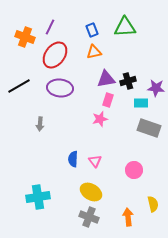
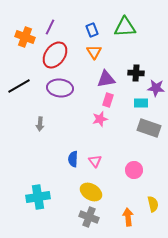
orange triangle: rotated 49 degrees counterclockwise
black cross: moved 8 px right, 8 px up; rotated 21 degrees clockwise
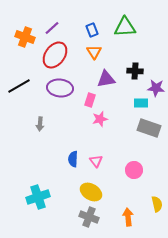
purple line: moved 2 px right, 1 px down; rotated 21 degrees clockwise
black cross: moved 1 px left, 2 px up
pink rectangle: moved 18 px left
pink triangle: moved 1 px right
cyan cross: rotated 10 degrees counterclockwise
yellow semicircle: moved 4 px right
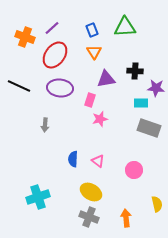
black line: rotated 55 degrees clockwise
gray arrow: moved 5 px right, 1 px down
pink triangle: moved 2 px right; rotated 16 degrees counterclockwise
orange arrow: moved 2 px left, 1 px down
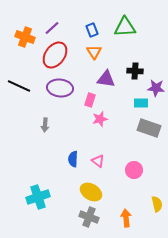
purple triangle: rotated 18 degrees clockwise
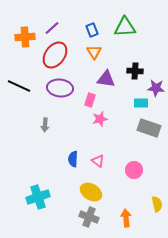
orange cross: rotated 24 degrees counterclockwise
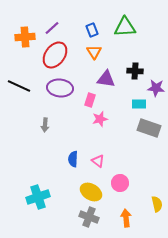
cyan rectangle: moved 2 px left, 1 px down
pink circle: moved 14 px left, 13 px down
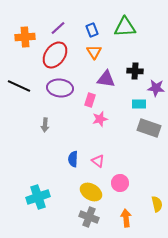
purple line: moved 6 px right
